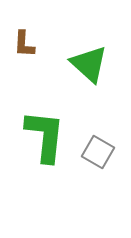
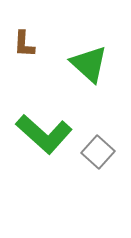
green L-shape: moved 1 px left, 2 px up; rotated 126 degrees clockwise
gray square: rotated 12 degrees clockwise
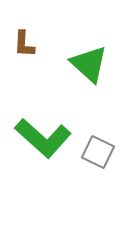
green L-shape: moved 1 px left, 4 px down
gray square: rotated 16 degrees counterclockwise
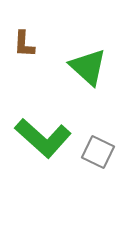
green triangle: moved 1 px left, 3 px down
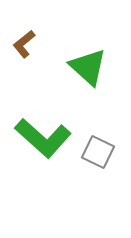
brown L-shape: rotated 48 degrees clockwise
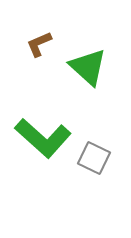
brown L-shape: moved 15 px right; rotated 16 degrees clockwise
gray square: moved 4 px left, 6 px down
